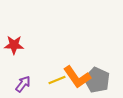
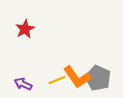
red star: moved 11 px right, 16 px up; rotated 30 degrees counterclockwise
gray pentagon: moved 1 px right, 2 px up
purple arrow: rotated 102 degrees counterclockwise
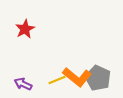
orange L-shape: rotated 16 degrees counterclockwise
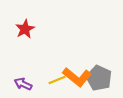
gray pentagon: moved 1 px right
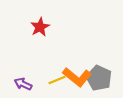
red star: moved 15 px right, 2 px up
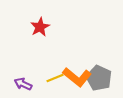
yellow line: moved 2 px left, 2 px up
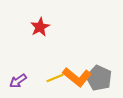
purple arrow: moved 5 px left, 3 px up; rotated 60 degrees counterclockwise
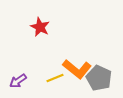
red star: rotated 18 degrees counterclockwise
orange L-shape: moved 8 px up
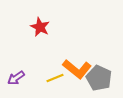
purple arrow: moved 2 px left, 3 px up
